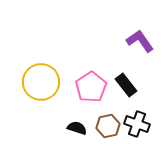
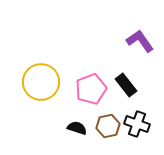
pink pentagon: moved 2 px down; rotated 12 degrees clockwise
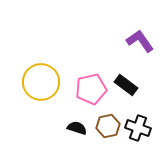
black rectangle: rotated 15 degrees counterclockwise
pink pentagon: rotated 8 degrees clockwise
black cross: moved 1 px right, 4 px down
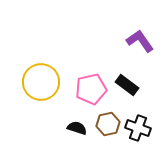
black rectangle: moved 1 px right
brown hexagon: moved 2 px up
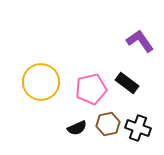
black rectangle: moved 2 px up
black semicircle: rotated 138 degrees clockwise
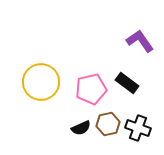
black semicircle: moved 4 px right
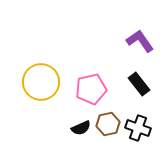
black rectangle: moved 12 px right, 1 px down; rotated 15 degrees clockwise
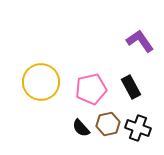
black rectangle: moved 8 px left, 3 px down; rotated 10 degrees clockwise
black semicircle: rotated 72 degrees clockwise
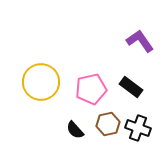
black rectangle: rotated 25 degrees counterclockwise
black semicircle: moved 6 px left, 2 px down
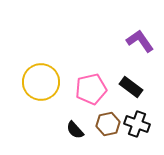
black cross: moved 1 px left, 4 px up
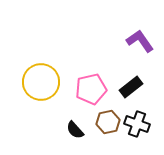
black rectangle: rotated 75 degrees counterclockwise
brown hexagon: moved 2 px up
